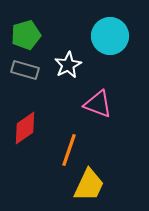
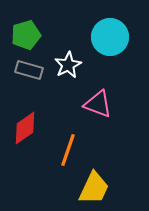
cyan circle: moved 1 px down
gray rectangle: moved 4 px right
orange line: moved 1 px left
yellow trapezoid: moved 5 px right, 3 px down
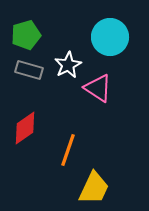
pink triangle: moved 16 px up; rotated 12 degrees clockwise
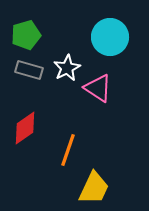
white star: moved 1 px left, 3 px down
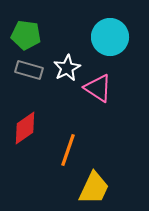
green pentagon: rotated 24 degrees clockwise
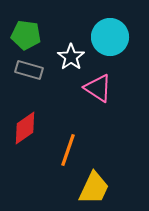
white star: moved 4 px right, 11 px up; rotated 8 degrees counterclockwise
